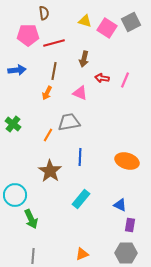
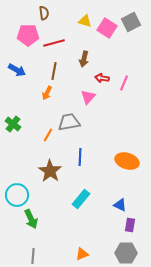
blue arrow: rotated 36 degrees clockwise
pink line: moved 1 px left, 3 px down
pink triangle: moved 8 px right, 4 px down; rotated 49 degrees clockwise
cyan circle: moved 2 px right
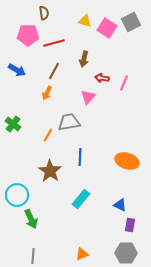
brown line: rotated 18 degrees clockwise
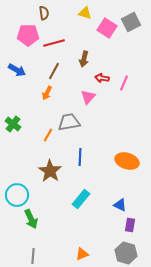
yellow triangle: moved 8 px up
gray hexagon: rotated 15 degrees clockwise
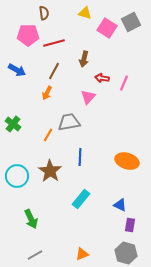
cyan circle: moved 19 px up
gray line: moved 2 px right, 1 px up; rotated 56 degrees clockwise
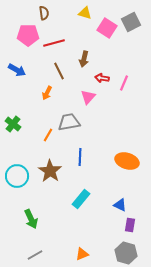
brown line: moved 5 px right; rotated 54 degrees counterclockwise
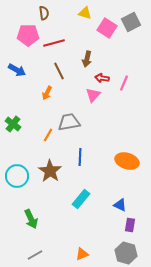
brown arrow: moved 3 px right
pink triangle: moved 5 px right, 2 px up
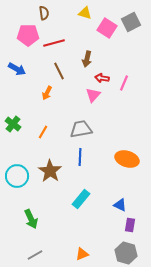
blue arrow: moved 1 px up
gray trapezoid: moved 12 px right, 7 px down
orange line: moved 5 px left, 3 px up
orange ellipse: moved 2 px up
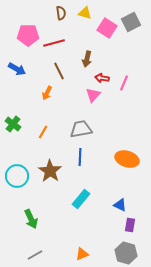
brown semicircle: moved 17 px right
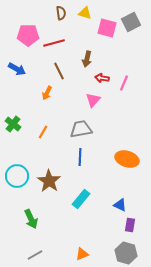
pink square: rotated 18 degrees counterclockwise
pink triangle: moved 5 px down
brown star: moved 1 px left, 10 px down
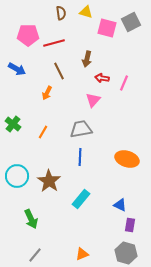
yellow triangle: moved 1 px right, 1 px up
gray line: rotated 21 degrees counterclockwise
